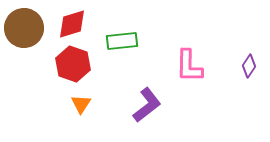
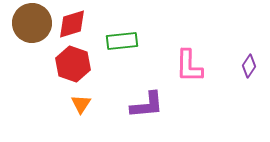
brown circle: moved 8 px right, 5 px up
purple L-shape: rotated 33 degrees clockwise
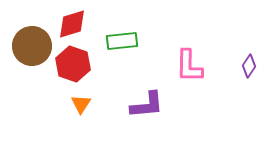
brown circle: moved 23 px down
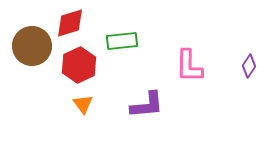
red diamond: moved 2 px left, 1 px up
red hexagon: moved 6 px right, 1 px down; rotated 16 degrees clockwise
orange triangle: moved 2 px right; rotated 10 degrees counterclockwise
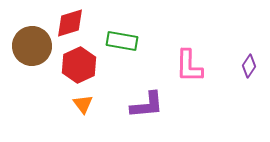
green rectangle: rotated 16 degrees clockwise
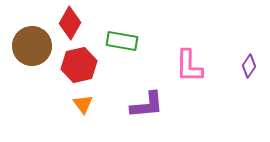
red diamond: rotated 44 degrees counterclockwise
red hexagon: rotated 12 degrees clockwise
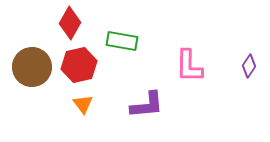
brown circle: moved 21 px down
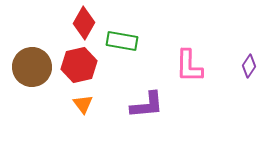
red diamond: moved 14 px right
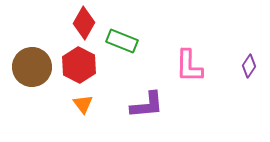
green rectangle: rotated 12 degrees clockwise
red hexagon: rotated 20 degrees counterclockwise
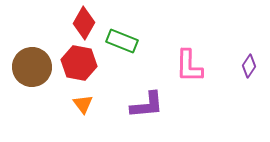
red hexagon: moved 2 px up; rotated 16 degrees counterclockwise
